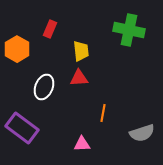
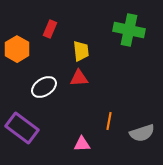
white ellipse: rotated 35 degrees clockwise
orange line: moved 6 px right, 8 px down
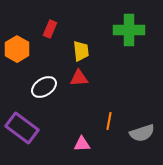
green cross: rotated 12 degrees counterclockwise
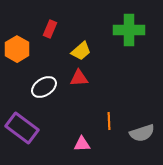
yellow trapezoid: rotated 55 degrees clockwise
orange line: rotated 12 degrees counterclockwise
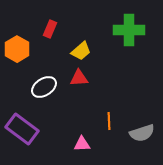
purple rectangle: moved 1 px down
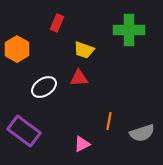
red rectangle: moved 7 px right, 6 px up
yellow trapezoid: moved 3 px right, 1 px up; rotated 60 degrees clockwise
orange line: rotated 12 degrees clockwise
purple rectangle: moved 2 px right, 2 px down
pink triangle: rotated 24 degrees counterclockwise
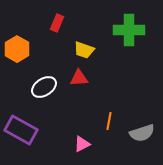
purple rectangle: moved 3 px left, 1 px up; rotated 8 degrees counterclockwise
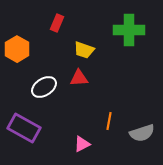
purple rectangle: moved 3 px right, 2 px up
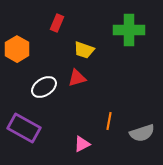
red triangle: moved 2 px left; rotated 12 degrees counterclockwise
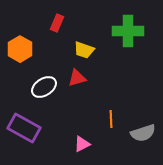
green cross: moved 1 px left, 1 px down
orange hexagon: moved 3 px right
orange line: moved 2 px right, 2 px up; rotated 12 degrees counterclockwise
gray semicircle: moved 1 px right
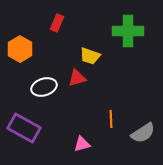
yellow trapezoid: moved 6 px right, 6 px down
white ellipse: rotated 15 degrees clockwise
gray semicircle: rotated 15 degrees counterclockwise
pink triangle: rotated 12 degrees clockwise
